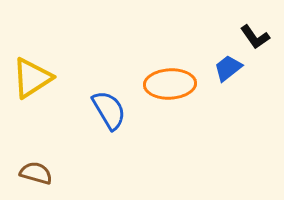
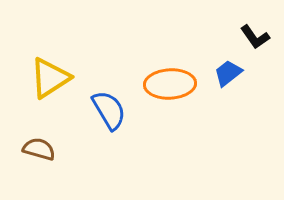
blue trapezoid: moved 5 px down
yellow triangle: moved 18 px right
brown semicircle: moved 3 px right, 24 px up
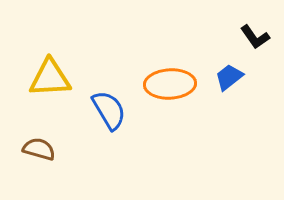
blue trapezoid: moved 1 px right, 4 px down
yellow triangle: rotated 30 degrees clockwise
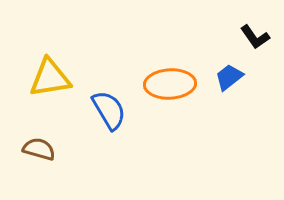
yellow triangle: rotated 6 degrees counterclockwise
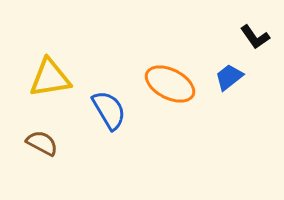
orange ellipse: rotated 30 degrees clockwise
brown semicircle: moved 3 px right, 6 px up; rotated 12 degrees clockwise
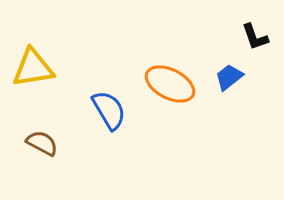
black L-shape: rotated 16 degrees clockwise
yellow triangle: moved 17 px left, 10 px up
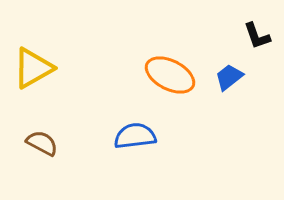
black L-shape: moved 2 px right, 1 px up
yellow triangle: rotated 21 degrees counterclockwise
orange ellipse: moved 9 px up
blue semicircle: moved 26 px right, 26 px down; rotated 66 degrees counterclockwise
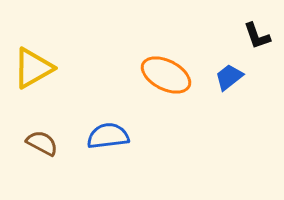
orange ellipse: moved 4 px left
blue semicircle: moved 27 px left
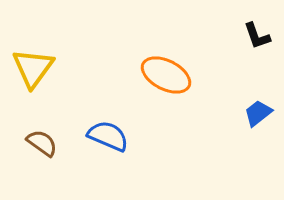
yellow triangle: rotated 24 degrees counterclockwise
blue trapezoid: moved 29 px right, 36 px down
blue semicircle: rotated 30 degrees clockwise
brown semicircle: rotated 8 degrees clockwise
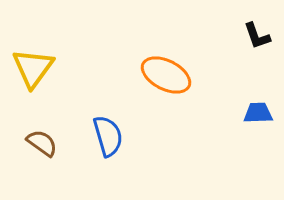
blue trapezoid: rotated 36 degrees clockwise
blue semicircle: rotated 51 degrees clockwise
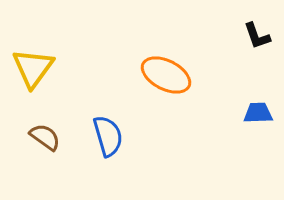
brown semicircle: moved 3 px right, 6 px up
